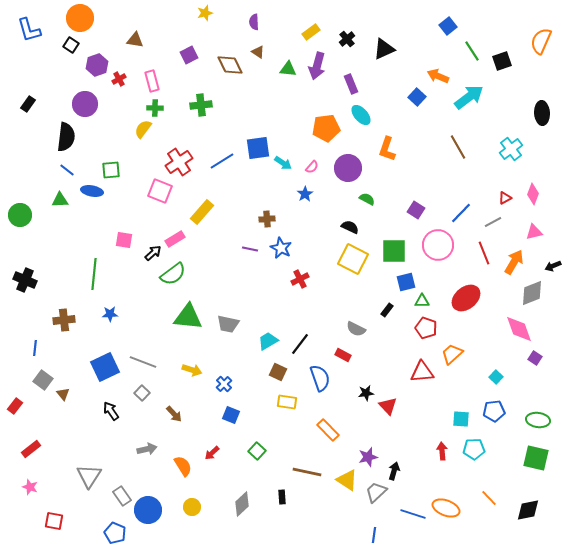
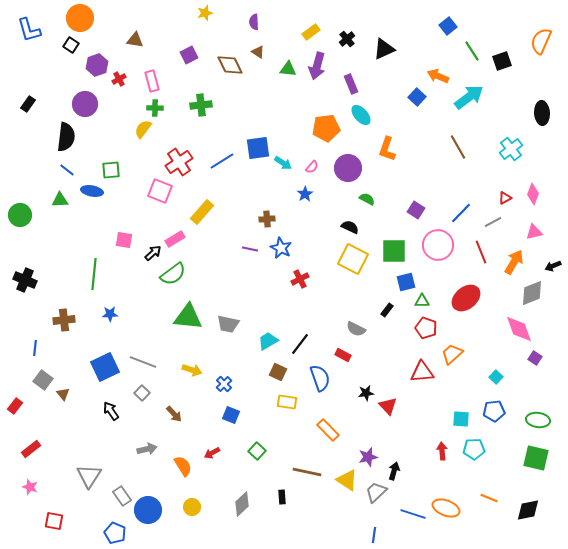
red line at (484, 253): moved 3 px left, 1 px up
red arrow at (212, 453): rotated 14 degrees clockwise
orange line at (489, 498): rotated 24 degrees counterclockwise
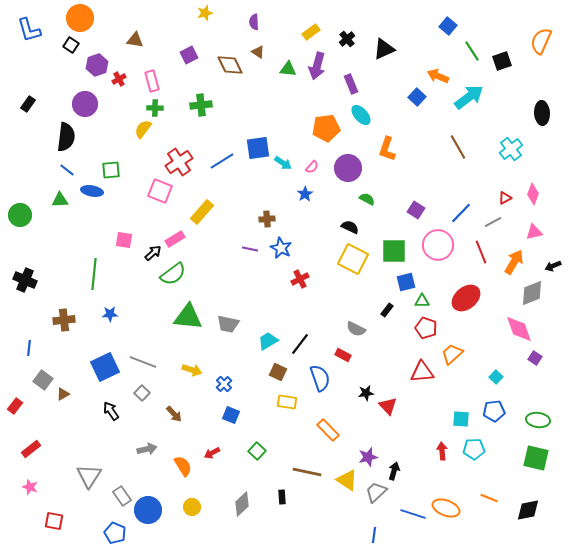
blue square at (448, 26): rotated 12 degrees counterclockwise
blue line at (35, 348): moved 6 px left
brown triangle at (63, 394): rotated 40 degrees clockwise
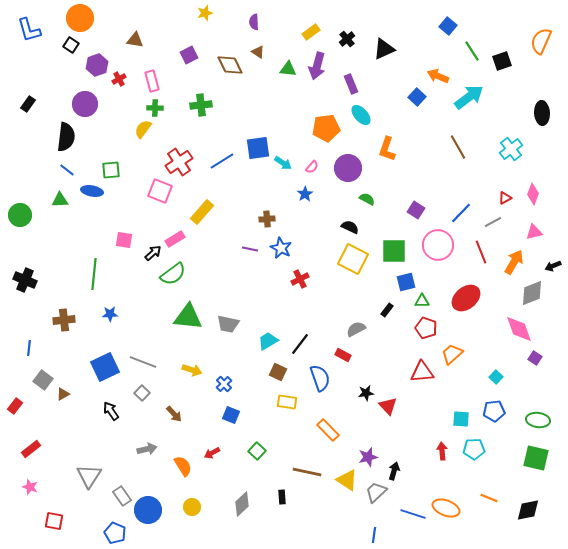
gray semicircle at (356, 329): rotated 126 degrees clockwise
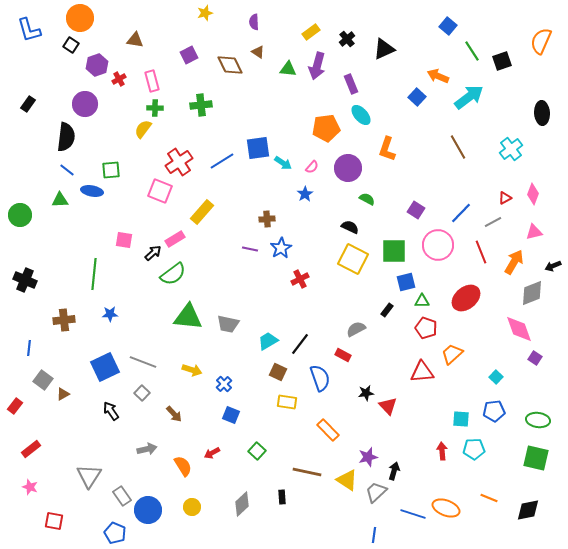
blue star at (281, 248): rotated 15 degrees clockwise
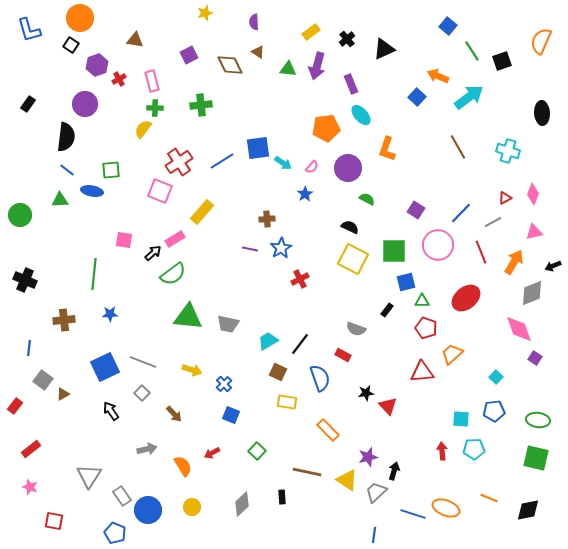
cyan cross at (511, 149): moved 3 px left, 2 px down; rotated 35 degrees counterclockwise
gray semicircle at (356, 329): rotated 132 degrees counterclockwise
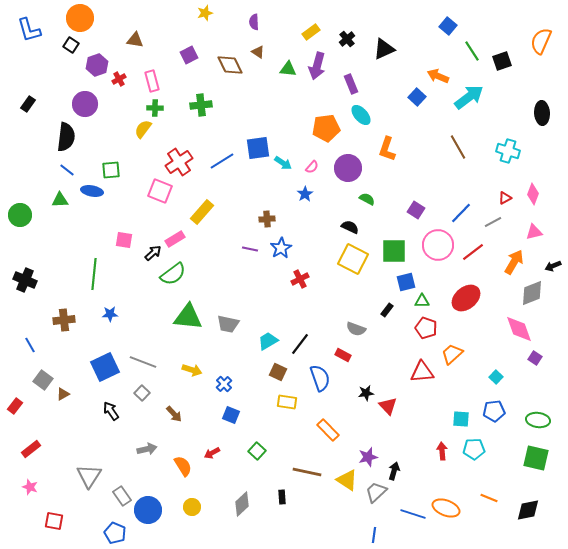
red line at (481, 252): moved 8 px left; rotated 75 degrees clockwise
blue line at (29, 348): moved 1 px right, 3 px up; rotated 35 degrees counterclockwise
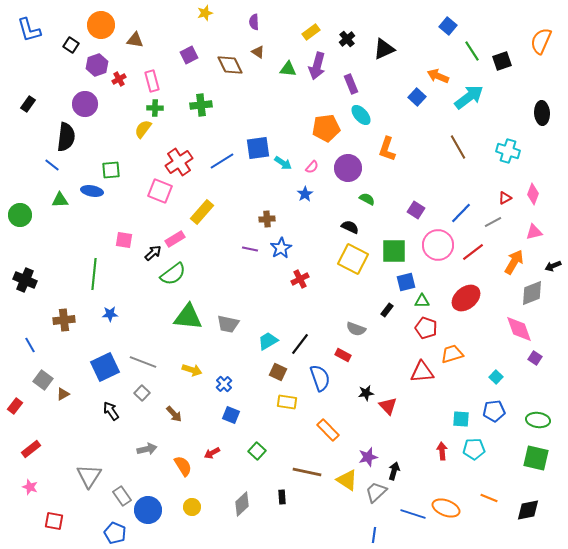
orange circle at (80, 18): moved 21 px right, 7 px down
blue line at (67, 170): moved 15 px left, 5 px up
orange trapezoid at (452, 354): rotated 25 degrees clockwise
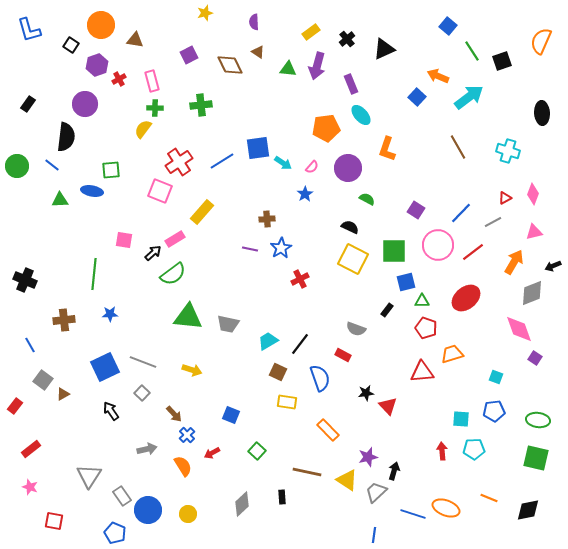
green circle at (20, 215): moved 3 px left, 49 px up
cyan square at (496, 377): rotated 24 degrees counterclockwise
blue cross at (224, 384): moved 37 px left, 51 px down
yellow circle at (192, 507): moved 4 px left, 7 px down
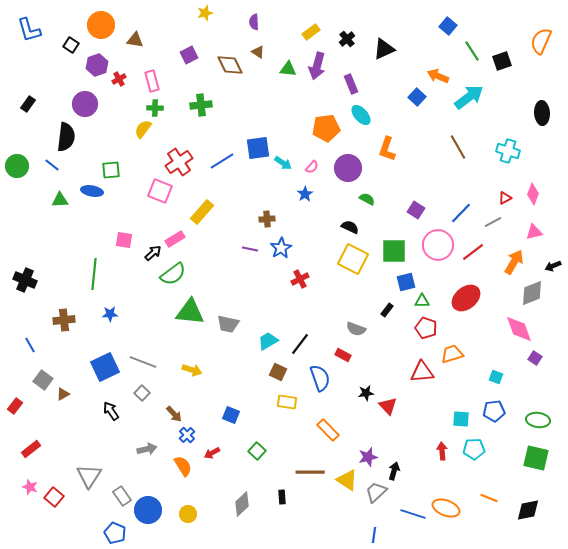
green triangle at (188, 317): moved 2 px right, 5 px up
brown line at (307, 472): moved 3 px right; rotated 12 degrees counterclockwise
red square at (54, 521): moved 24 px up; rotated 30 degrees clockwise
